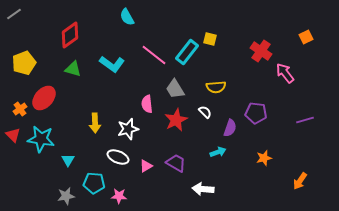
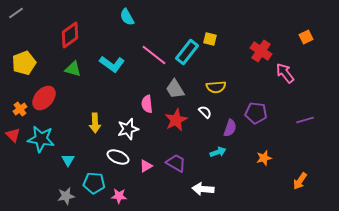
gray line: moved 2 px right, 1 px up
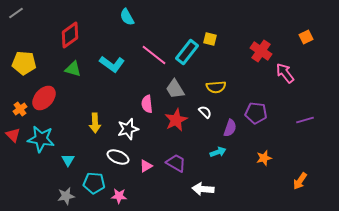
yellow pentagon: rotated 25 degrees clockwise
